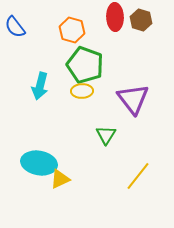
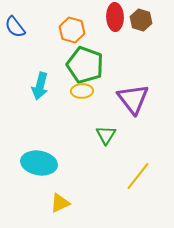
yellow triangle: moved 24 px down
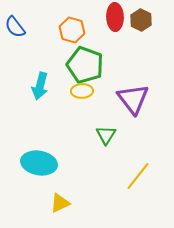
brown hexagon: rotated 10 degrees clockwise
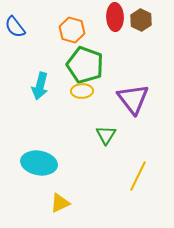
yellow line: rotated 12 degrees counterclockwise
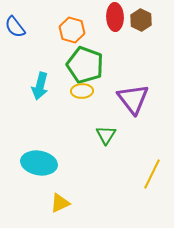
yellow line: moved 14 px right, 2 px up
